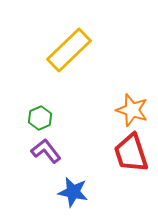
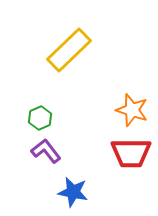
red trapezoid: rotated 72 degrees counterclockwise
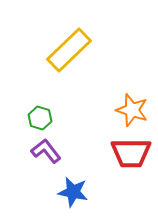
green hexagon: rotated 20 degrees counterclockwise
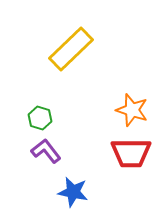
yellow rectangle: moved 2 px right, 1 px up
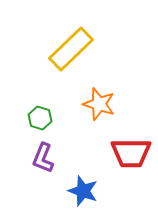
orange star: moved 33 px left, 6 px up
purple L-shape: moved 3 px left, 7 px down; rotated 120 degrees counterclockwise
blue star: moved 10 px right, 1 px up; rotated 8 degrees clockwise
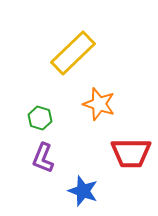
yellow rectangle: moved 2 px right, 4 px down
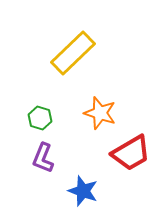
orange star: moved 1 px right, 9 px down
red trapezoid: rotated 30 degrees counterclockwise
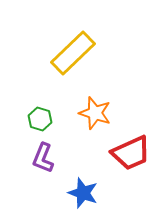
orange star: moved 5 px left
green hexagon: moved 1 px down
red trapezoid: rotated 6 degrees clockwise
blue star: moved 2 px down
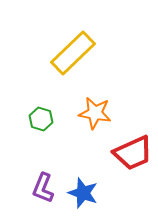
orange star: rotated 8 degrees counterclockwise
green hexagon: moved 1 px right
red trapezoid: moved 2 px right
purple L-shape: moved 30 px down
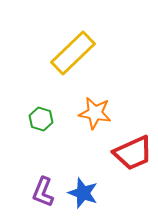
purple L-shape: moved 4 px down
